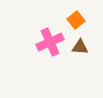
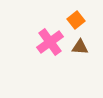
pink cross: rotated 12 degrees counterclockwise
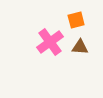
orange square: rotated 24 degrees clockwise
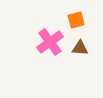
brown triangle: moved 1 px down
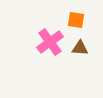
orange square: rotated 24 degrees clockwise
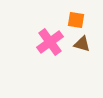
brown triangle: moved 2 px right, 4 px up; rotated 12 degrees clockwise
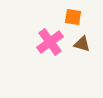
orange square: moved 3 px left, 3 px up
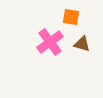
orange square: moved 2 px left
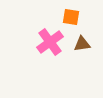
brown triangle: rotated 24 degrees counterclockwise
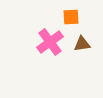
orange square: rotated 12 degrees counterclockwise
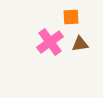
brown triangle: moved 2 px left
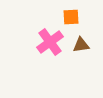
brown triangle: moved 1 px right, 1 px down
